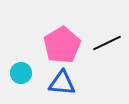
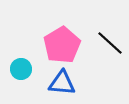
black line: moved 3 px right; rotated 68 degrees clockwise
cyan circle: moved 4 px up
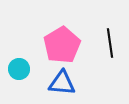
black line: rotated 40 degrees clockwise
cyan circle: moved 2 px left
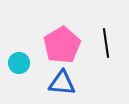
black line: moved 4 px left
cyan circle: moved 6 px up
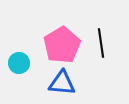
black line: moved 5 px left
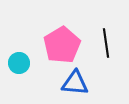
black line: moved 5 px right
blue triangle: moved 13 px right
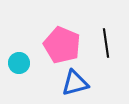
pink pentagon: rotated 18 degrees counterclockwise
blue triangle: rotated 20 degrees counterclockwise
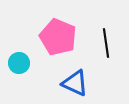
pink pentagon: moved 4 px left, 8 px up
blue triangle: rotated 40 degrees clockwise
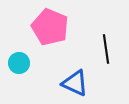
pink pentagon: moved 8 px left, 10 px up
black line: moved 6 px down
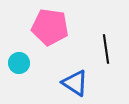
pink pentagon: rotated 15 degrees counterclockwise
blue triangle: rotated 8 degrees clockwise
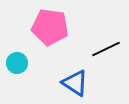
black line: rotated 72 degrees clockwise
cyan circle: moved 2 px left
